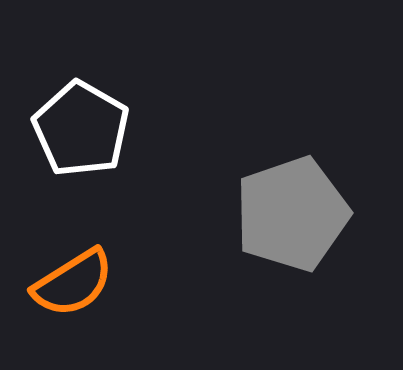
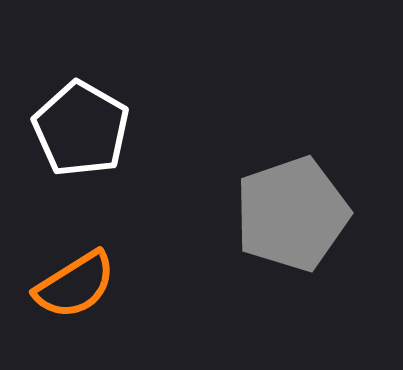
orange semicircle: moved 2 px right, 2 px down
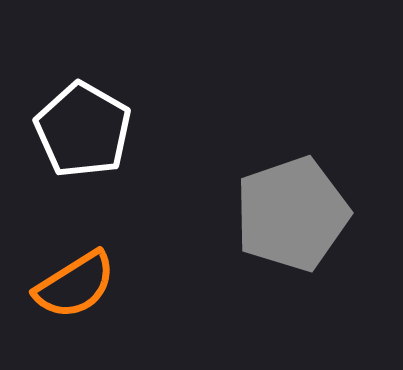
white pentagon: moved 2 px right, 1 px down
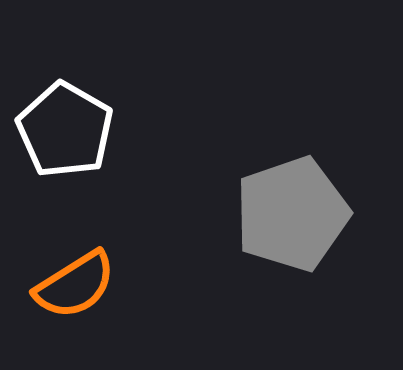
white pentagon: moved 18 px left
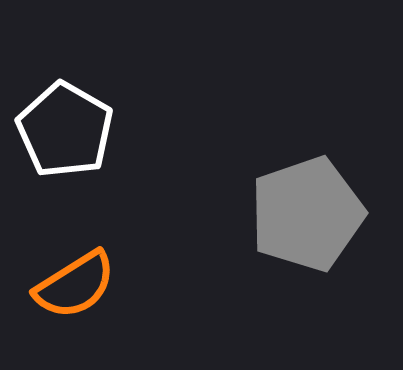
gray pentagon: moved 15 px right
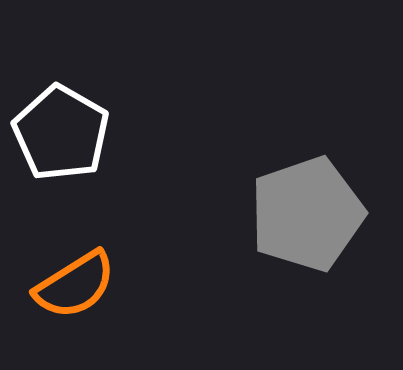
white pentagon: moved 4 px left, 3 px down
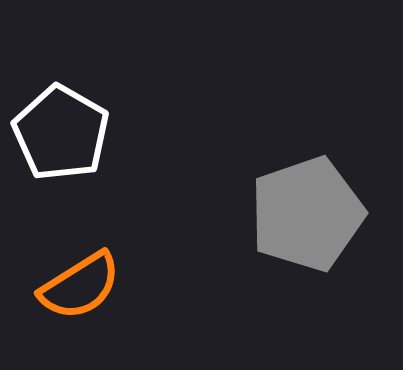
orange semicircle: moved 5 px right, 1 px down
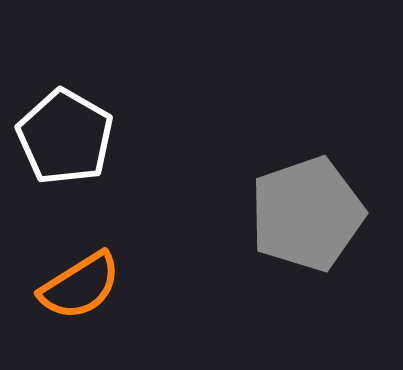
white pentagon: moved 4 px right, 4 px down
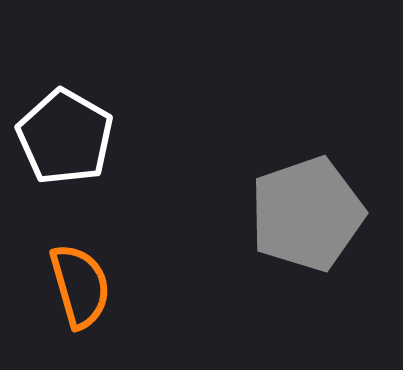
orange semicircle: rotated 74 degrees counterclockwise
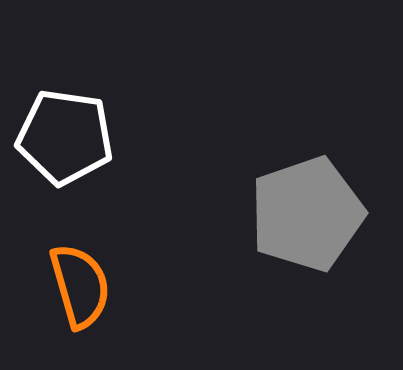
white pentagon: rotated 22 degrees counterclockwise
